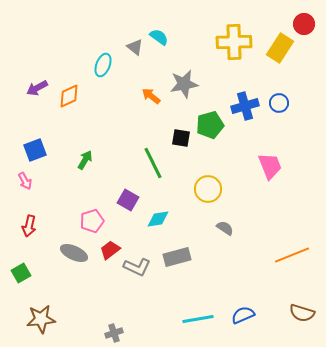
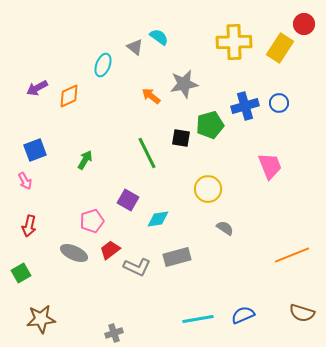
green line: moved 6 px left, 10 px up
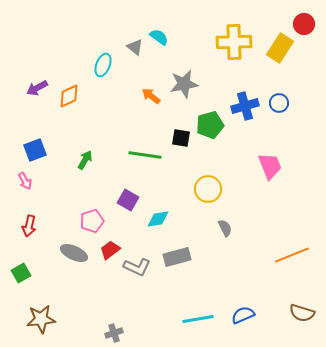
green line: moved 2 px left, 2 px down; rotated 56 degrees counterclockwise
gray semicircle: rotated 30 degrees clockwise
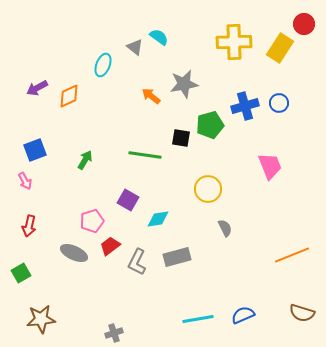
red trapezoid: moved 4 px up
gray L-shape: moved 5 px up; rotated 92 degrees clockwise
